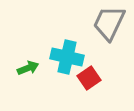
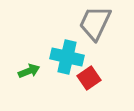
gray trapezoid: moved 14 px left
green arrow: moved 1 px right, 3 px down
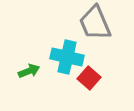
gray trapezoid: rotated 48 degrees counterclockwise
red square: rotated 15 degrees counterclockwise
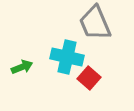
green arrow: moved 7 px left, 4 px up
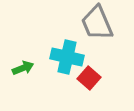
gray trapezoid: moved 2 px right
green arrow: moved 1 px right, 1 px down
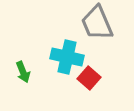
green arrow: moved 4 px down; rotated 90 degrees clockwise
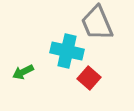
cyan cross: moved 6 px up
green arrow: rotated 85 degrees clockwise
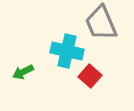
gray trapezoid: moved 4 px right
red square: moved 1 px right, 2 px up
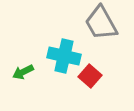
gray trapezoid: rotated 6 degrees counterclockwise
cyan cross: moved 3 px left, 5 px down
